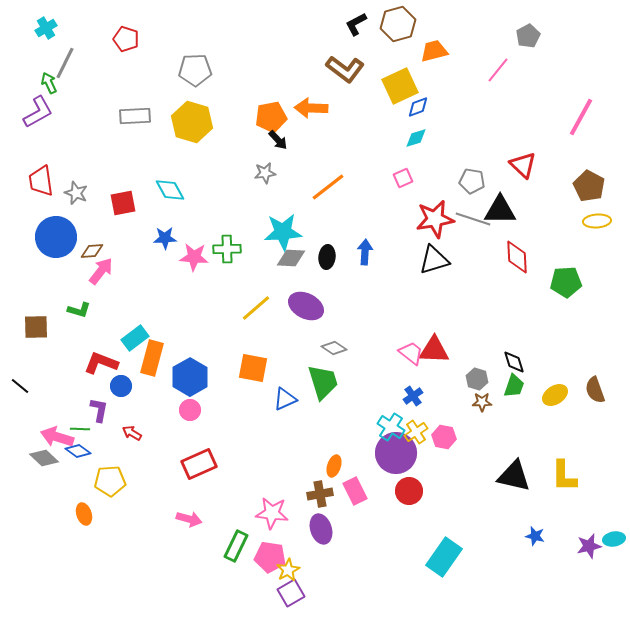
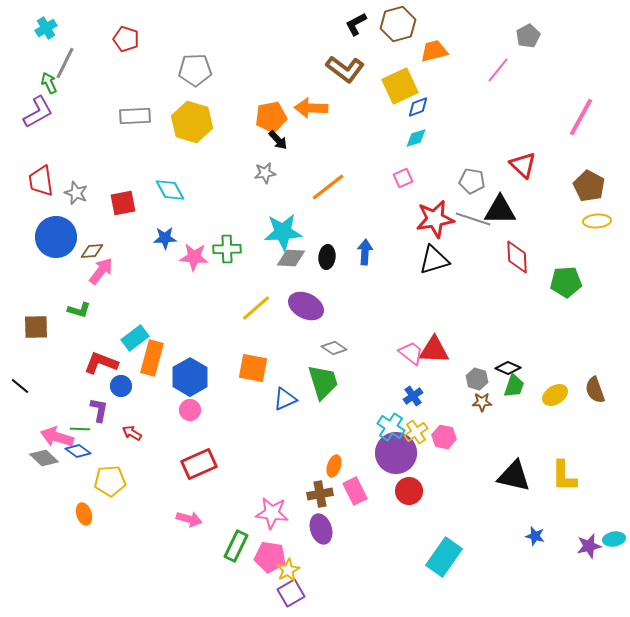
black diamond at (514, 362): moved 6 px left, 6 px down; rotated 50 degrees counterclockwise
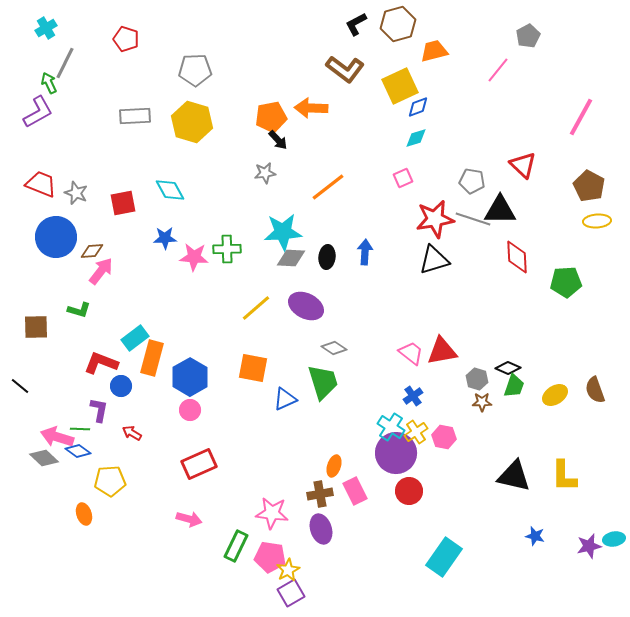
red trapezoid at (41, 181): moved 3 px down; rotated 120 degrees clockwise
red triangle at (434, 350): moved 8 px right, 1 px down; rotated 12 degrees counterclockwise
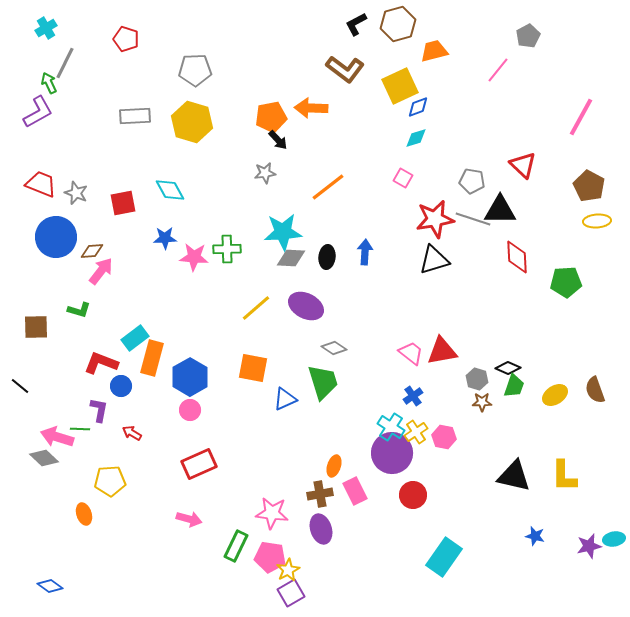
pink square at (403, 178): rotated 36 degrees counterclockwise
blue diamond at (78, 451): moved 28 px left, 135 px down
purple circle at (396, 453): moved 4 px left
red circle at (409, 491): moved 4 px right, 4 px down
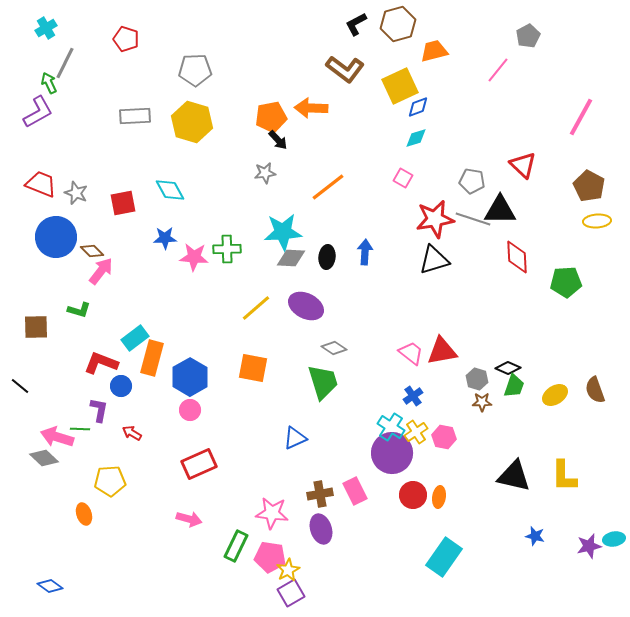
brown diamond at (92, 251): rotated 50 degrees clockwise
blue triangle at (285, 399): moved 10 px right, 39 px down
orange ellipse at (334, 466): moved 105 px right, 31 px down; rotated 10 degrees counterclockwise
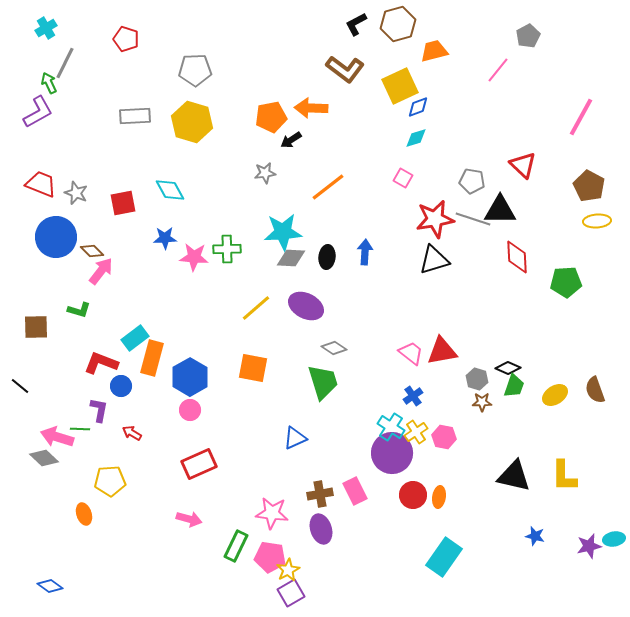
black arrow at (278, 140): moved 13 px right; rotated 100 degrees clockwise
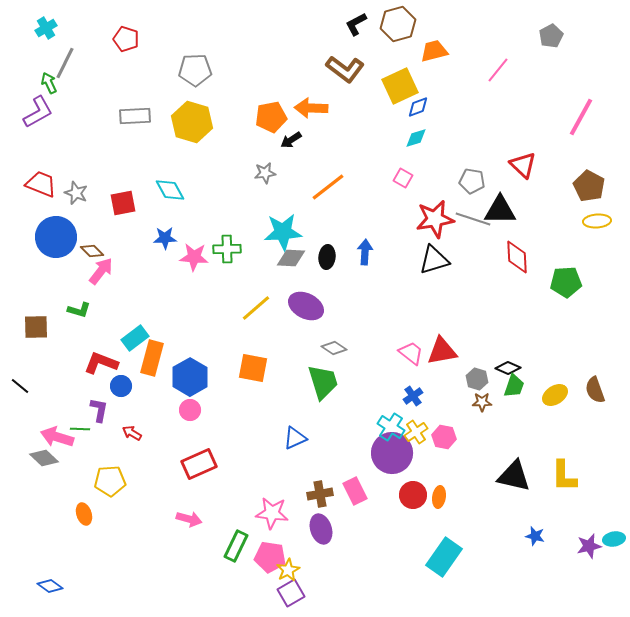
gray pentagon at (528, 36): moved 23 px right
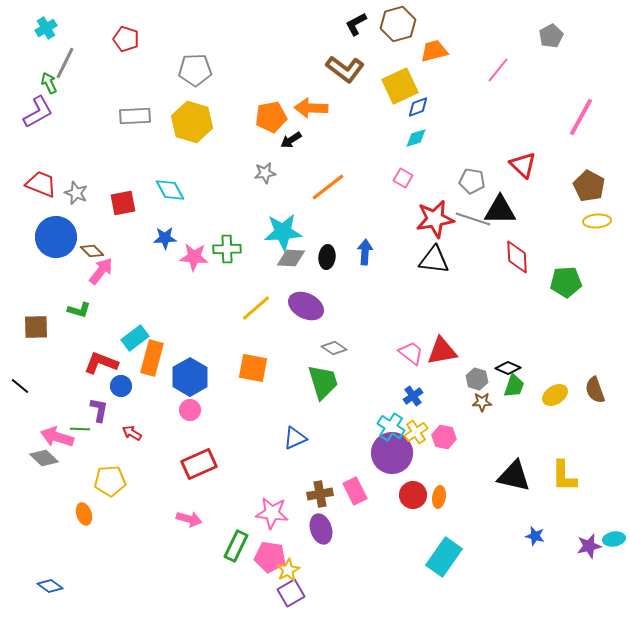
black triangle at (434, 260): rotated 24 degrees clockwise
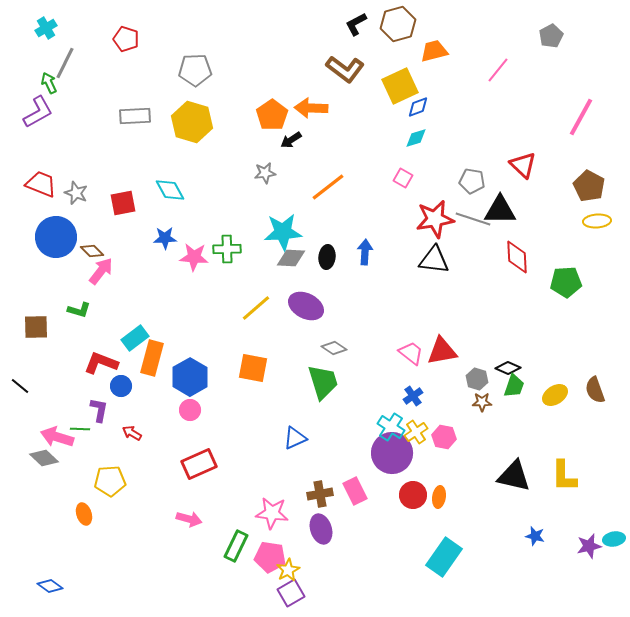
orange pentagon at (271, 117): moved 1 px right, 2 px up; rotated 24 degrees counterclockwise
